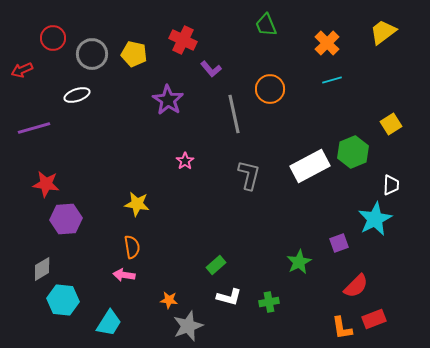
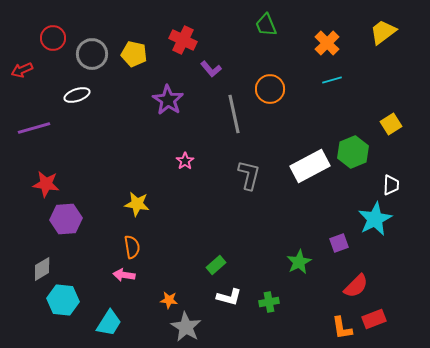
gray star: moved 2 px left, 1 px down; rotated 20 degrees counterclockwise
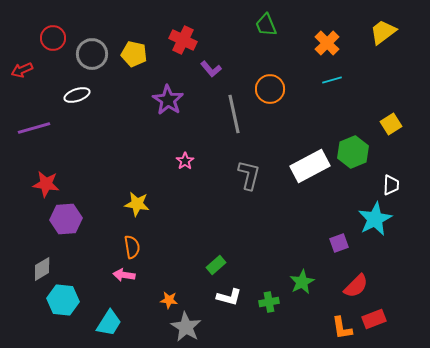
green star: moved 3 px right, 20 px down
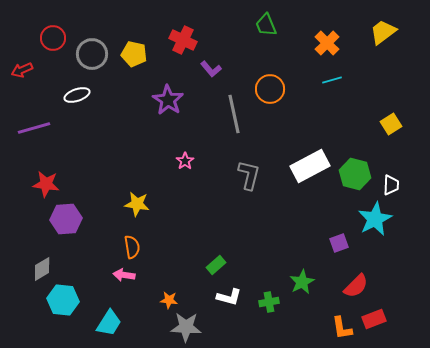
green hexagon: moved 2 px right, 22 px down; rotated 24 degrees counterclockwise
gray star: rotated 28 degrees counterclockwise
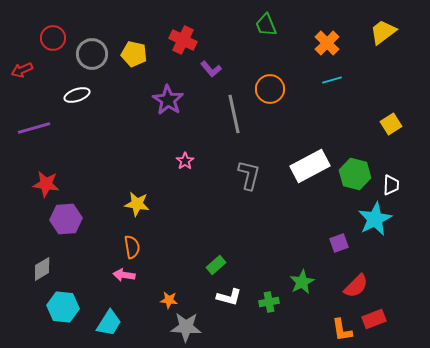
cyan hexagon: moved 7 px down
orange L-shape: moved 2 px down
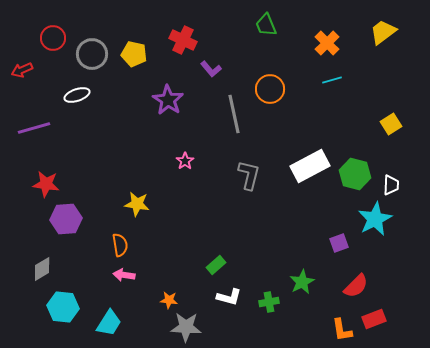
orange semicircle: moved 12 px left, 2 px up
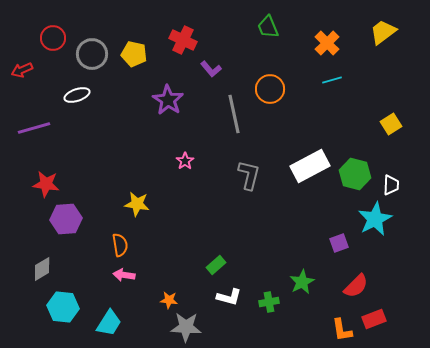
green trapezoid: moved 2 px right, 2 px down
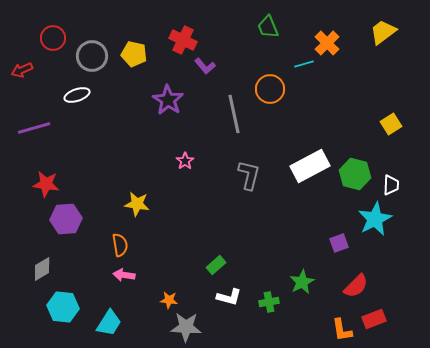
gray circle: moved 2 px down
purple L-shape: moved 6 px left, 3 px up
cyan line: moved 28 px left, 16 px up
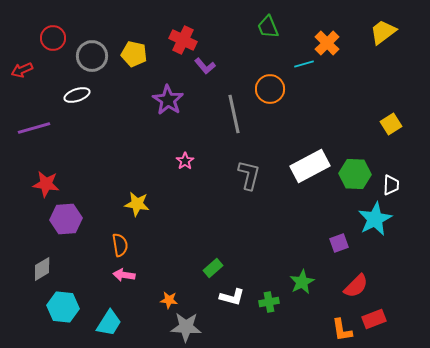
green hexagon: rotated 12 degrees counterclockwise
green rectangle: moved 3 px left, 3 px down
white L-shape: moved 3 px right
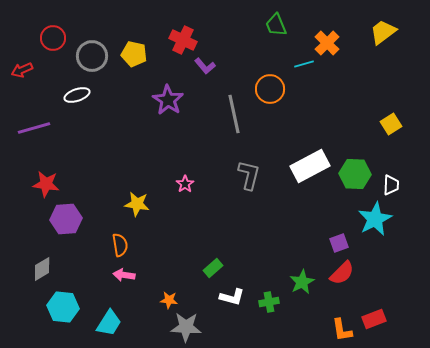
green trapezoid: moved 8 px right, 2 px up
pink star: moved 23 px down
red semicircle: moved 14 px left, 13 px up
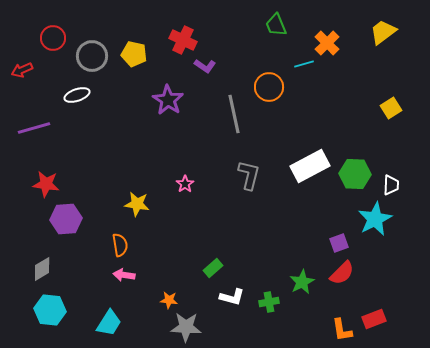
purple L-shape: rotated 15 degrees counterclockwise
orange circle: moved 1 px left, 2 px up
yellow square: moved 16 px up
cyan hexagon: moved 13 px left, 3 px down
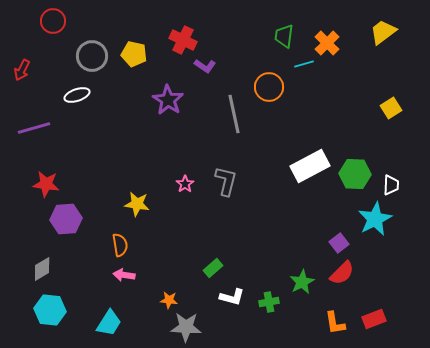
green trapezoid: moved 8 px right, 11 px down; rotated 30 degrees clockwise
red circle: moved 17 px up
red arrow: rotated 40 degrees counterclockwise
gray L-shape: moved 23 px left, 6 px down
purple square: rotated 18 degrees counterclockwise
orange L-shape: moved 7 px left, 7 px up
